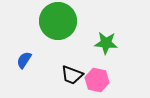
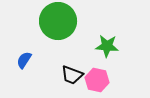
green star: moved 1 px right, 3 px down
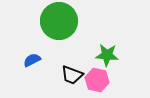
green circle: moved 1 px right
green star: moved 9 px down
blue semicircle: moved 8 px right; rotated 30 degrees clockwise
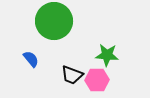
green circle: moved 5 px left
blue semicircle: moved 1 px left, 1 px up; rotated 78 degrees clockwise
pink hexagon: rotated 15 degrees counterclockwise
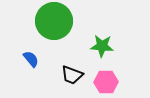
green star: moved 5 px left, 9 px up
pink hexagon: moved 9 px right, 2 px down
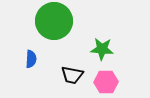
green star: moved 3 px down
blue semicircle: rotated 42 degrees clockwise
black trapezoid: rotated 10 degrees counterclockwise
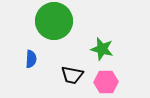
green star: rotated 10 degrees clockwise
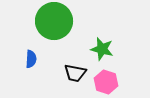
black trapezoid: moved 3 px right, 2 px up
pink hexagon: rotated 20 degrees clockwise
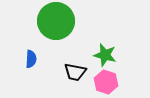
green circle: moved 2 px right
green star: moved 3 px right, 6 px down
black trapezoid: moved 1 px up
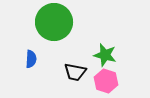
green circle: moved 2 px left, 1 px down
pink hexagon: moved 1 px up
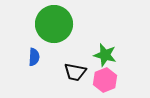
green circle: moved 2 px down
blue semicircle: moved 3 px right, 2 px up
pink hexagon: moved 1 px left, 1 px up; rotated 20 degrees clockwise
